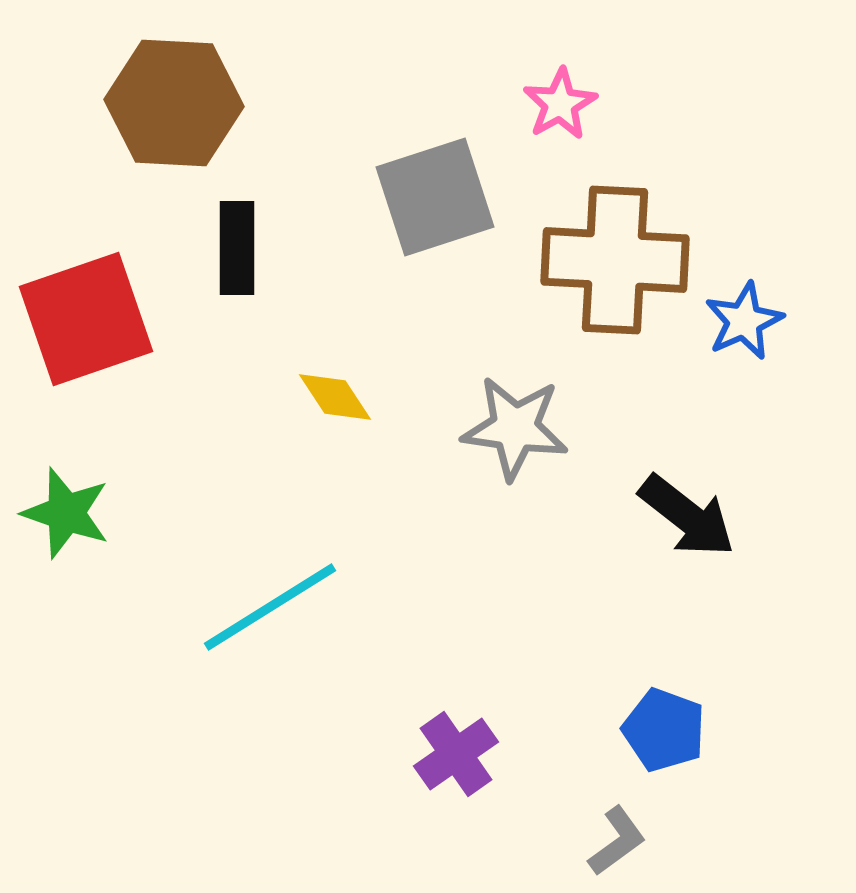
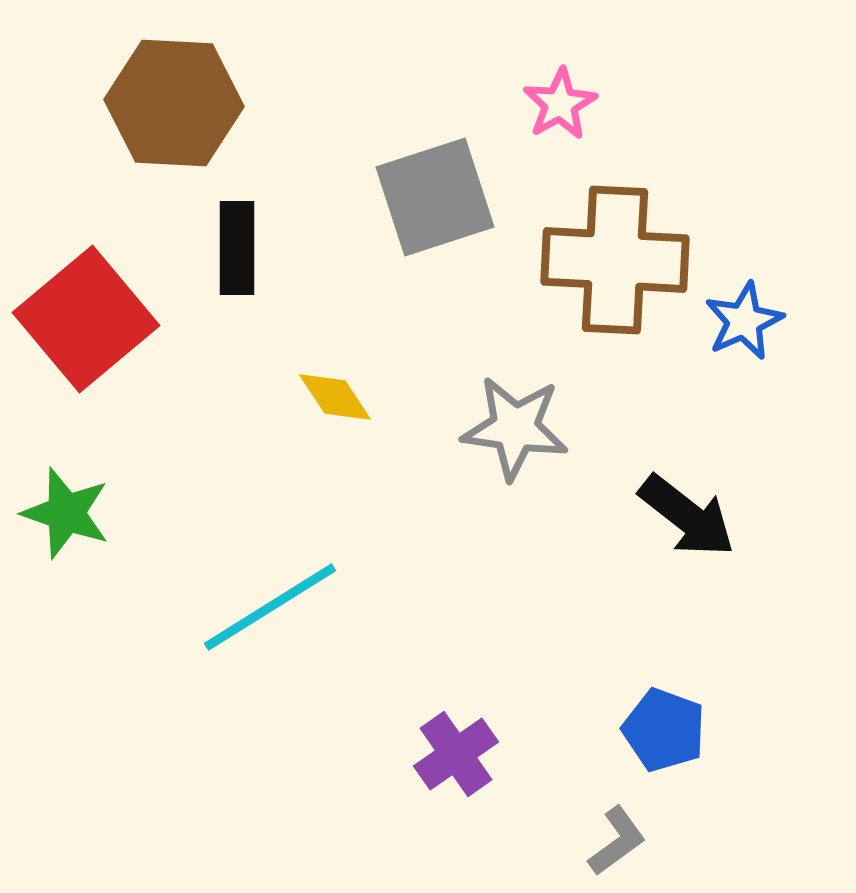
red square: rotated 21 degrees counterclockwise
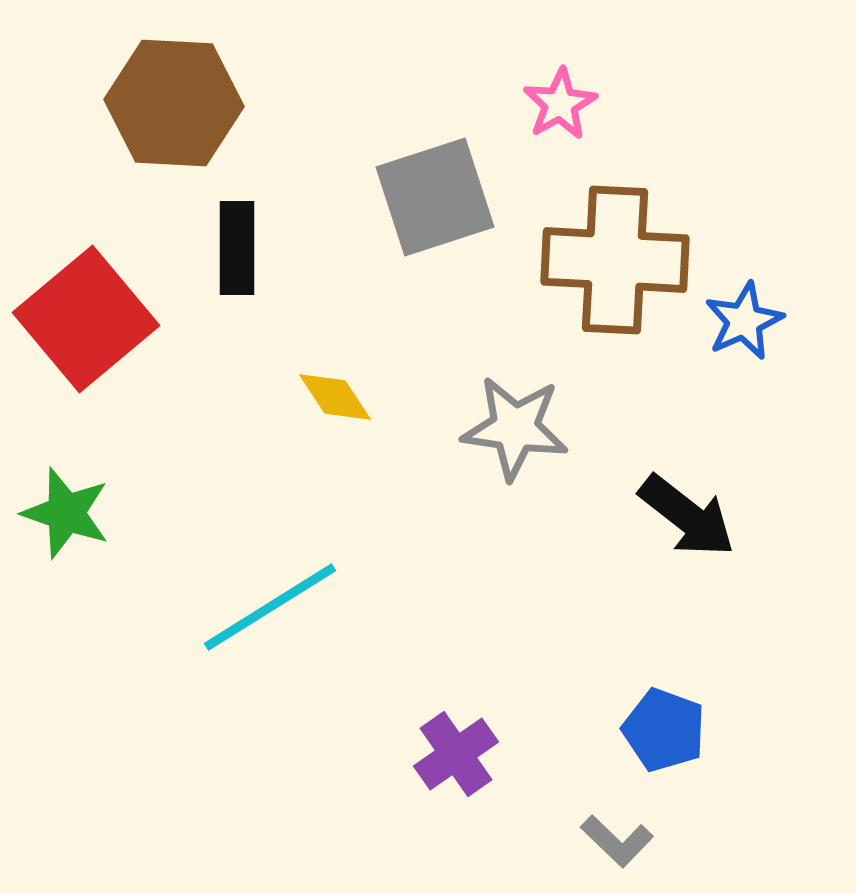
gray L-shape: rotated 80 degrees clockwise
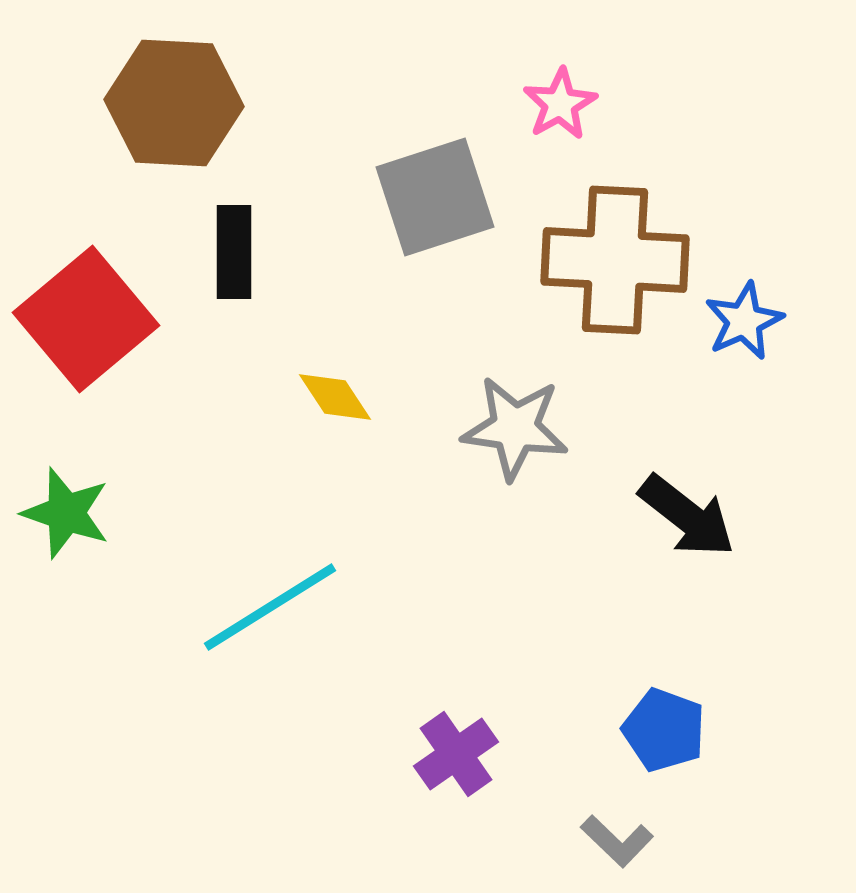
black rectangle: moved 3 px left, 4 px down
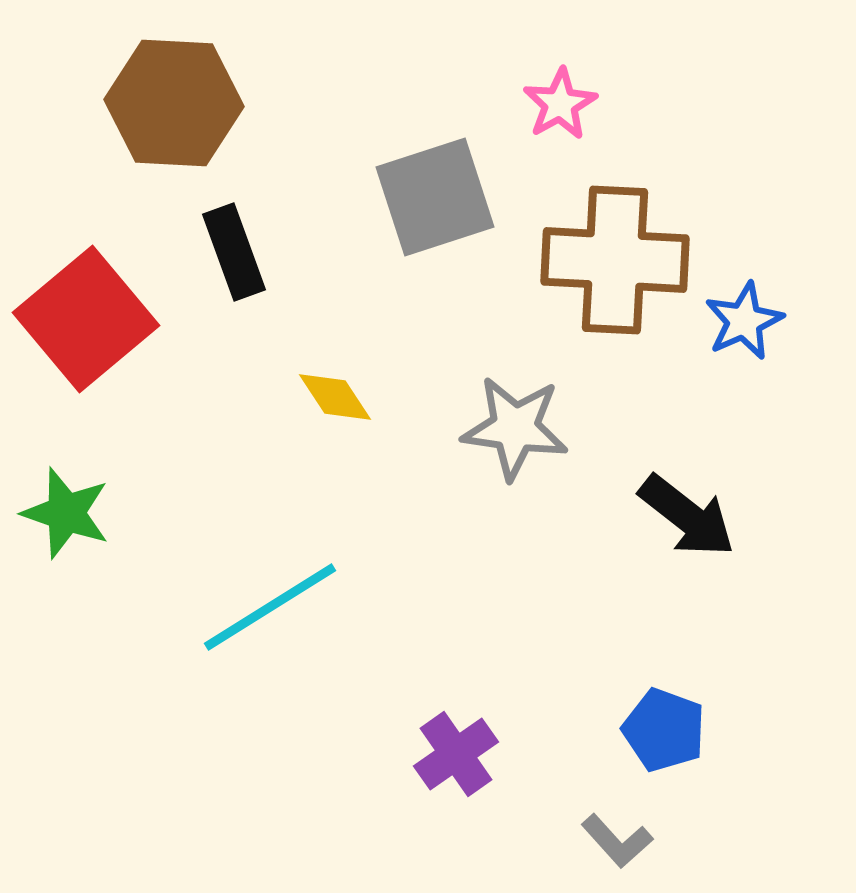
black rectangle: rotated 20 degrees counterclockwise
gray L-shape: rotated 4 degrees clockwise
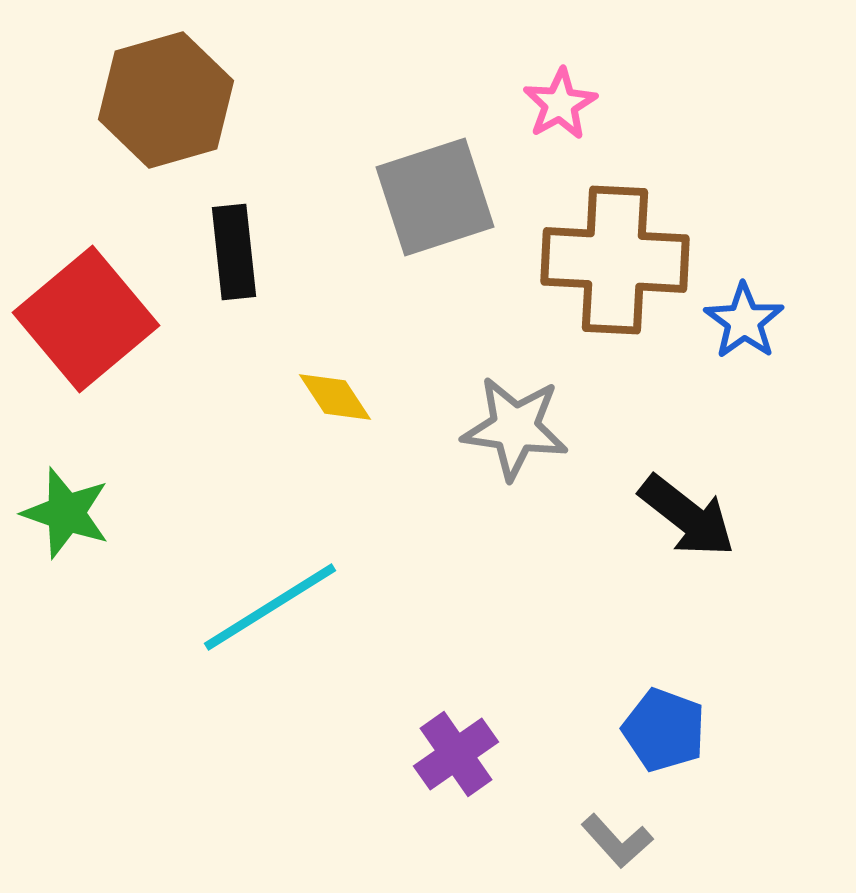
brown hexagon: moved 8 px left, 3 px up; rotated 19 degrees counterclockwise
black rectangle: rotated 14 degrees clockwise
blue star: rotated 12 degrees counterclockwise
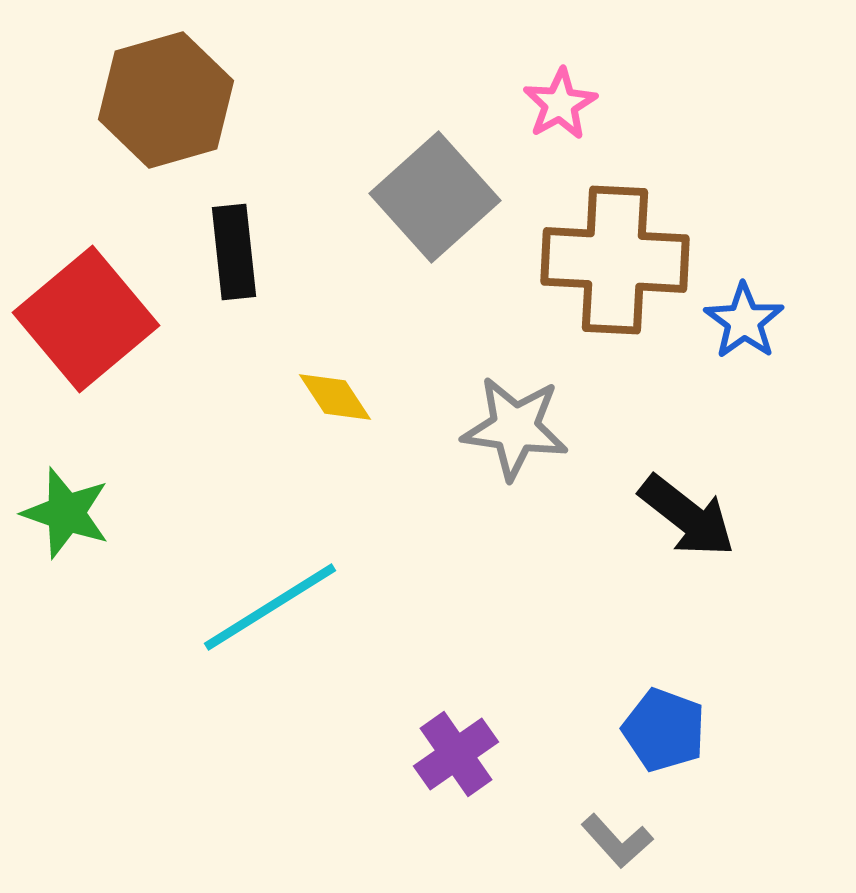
gray square: rotated 24 degrees counterclockwise
